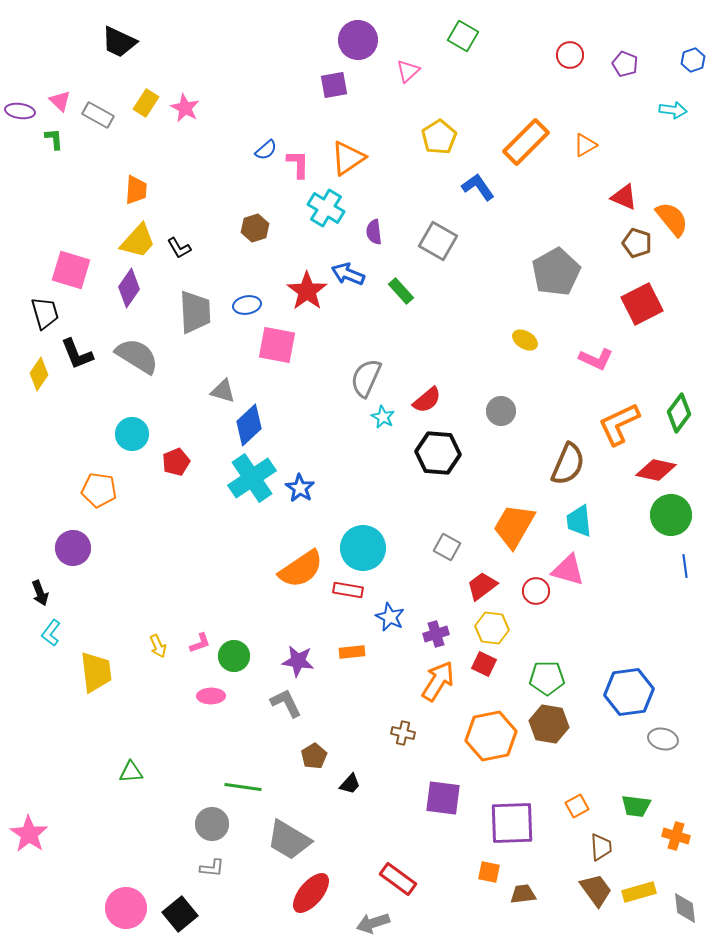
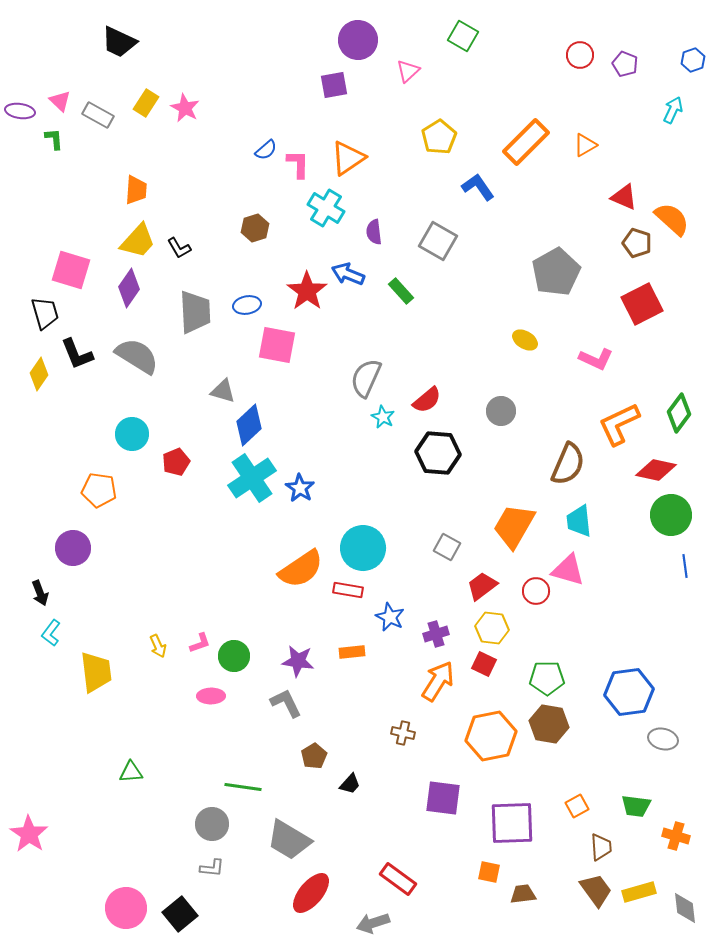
red circle at (570, 55): moved 10 px right
cyan arrow at (673, 110): rotated 72 degrees counterclockwise
orange semicircle at (672, 219): rotated 9 degrees counterclockwise
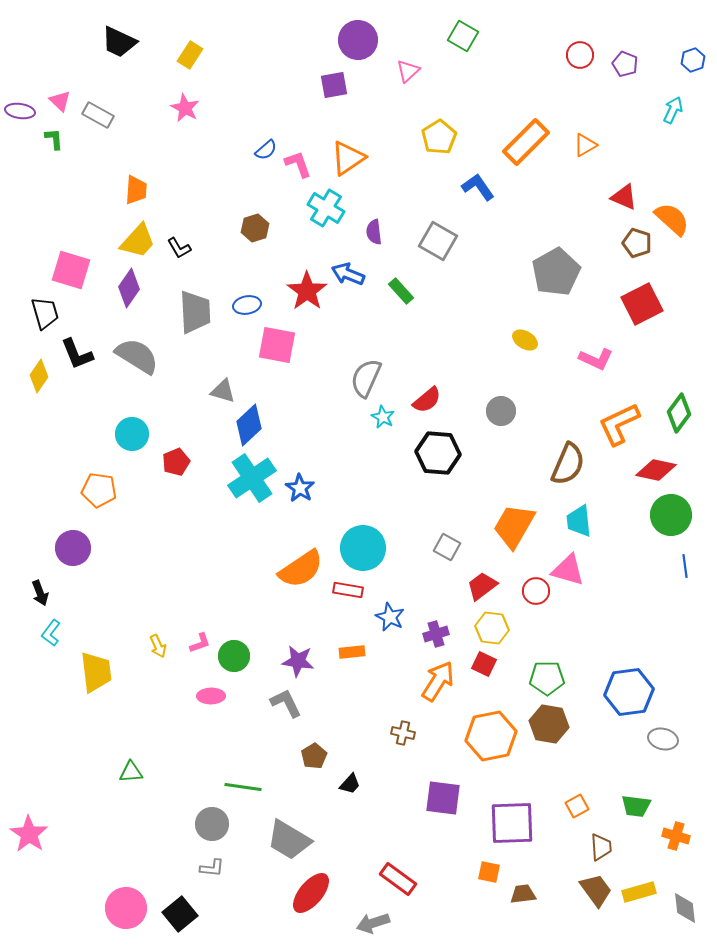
yellow rectangle at (146, 103): moved 44 px right, 48 px up
pink L-shape at (298, 164): rotated 20 degrees counterclockwise
yellow diamond at (39, 374): moved 2 px down
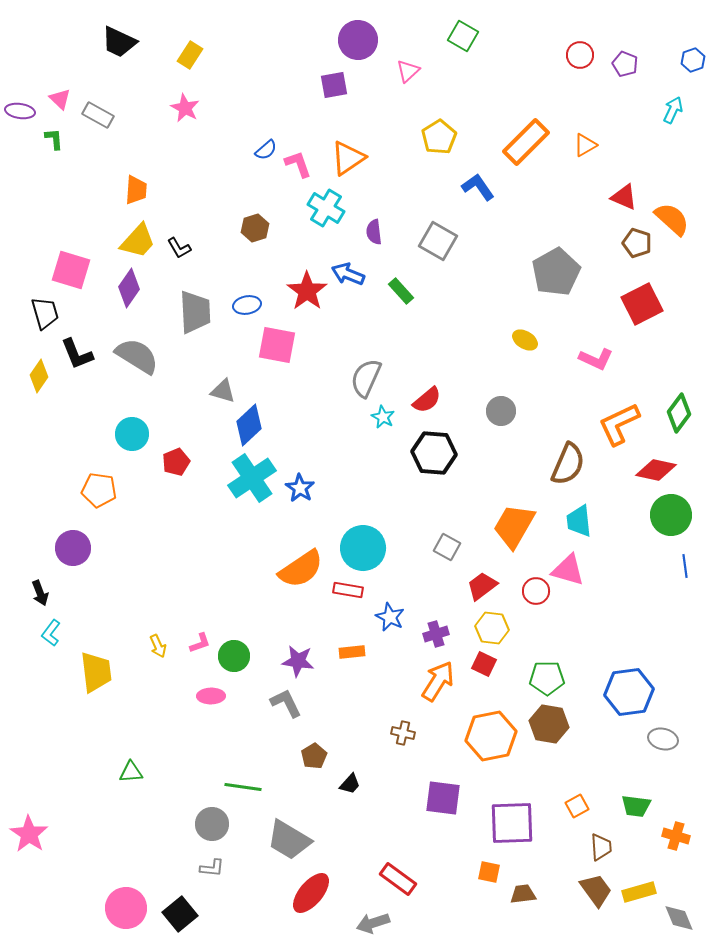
pink triangle at (60, 101): moved 2 px up
black hexagon at (438, 453): moved 4 px left
gray diamond at (685, 908): moved 6 px left, 10 px down; rotated 16 degrees counterclockwise
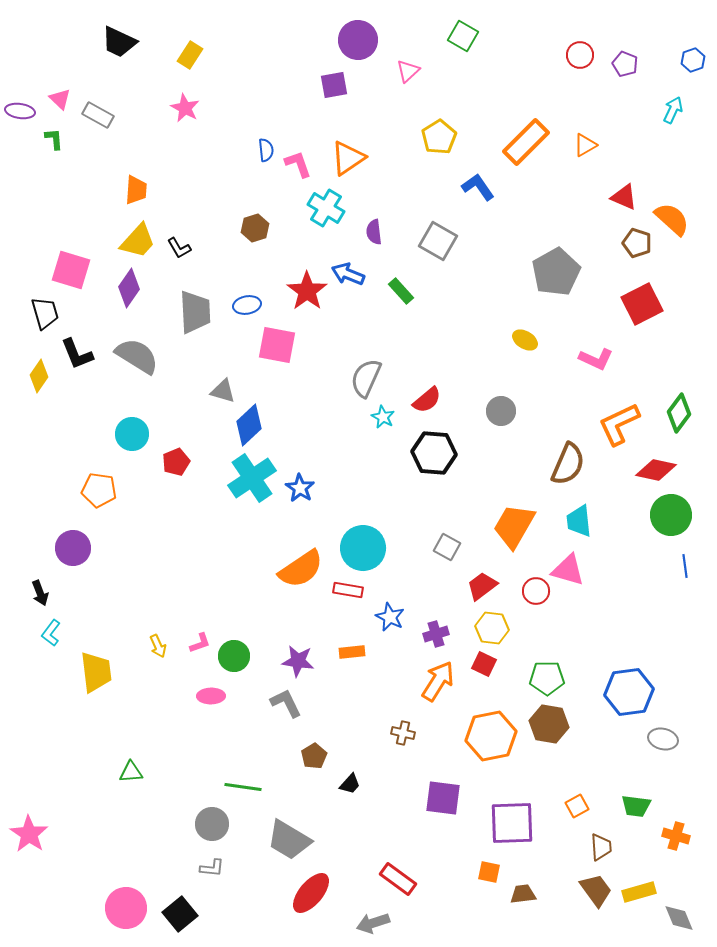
blue semicircle at (266, 150): rotated 55 degrees counterclockwise
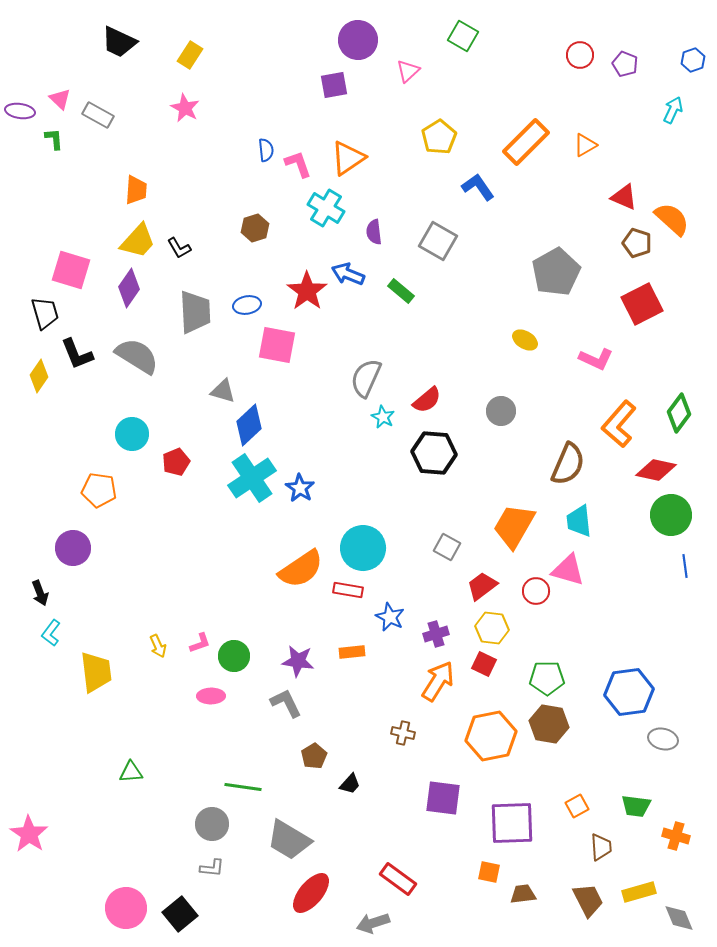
green rectangle at (401, 291): rotated 8 degrees counterclockwise
orange L-shape at (619, 424): rotated 24 degrees counterclockwise
brown trapezoid at (596, 890): moved 8 px left, 10 px down; rotated 9 degrees clockwise
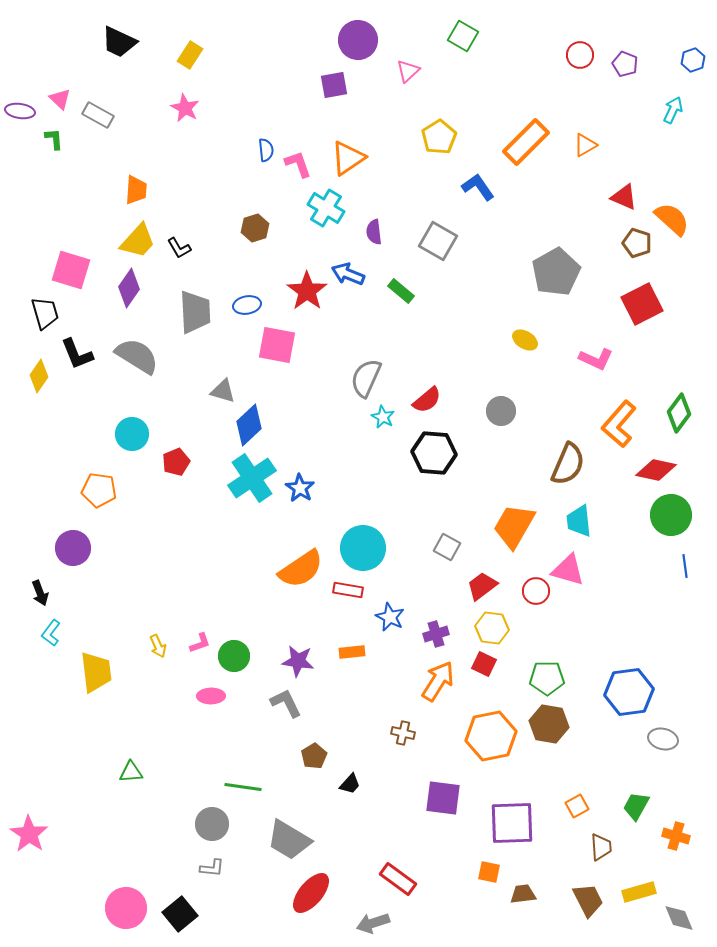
green trapezoid at (636, 806): rotated 112 degrees clockwise
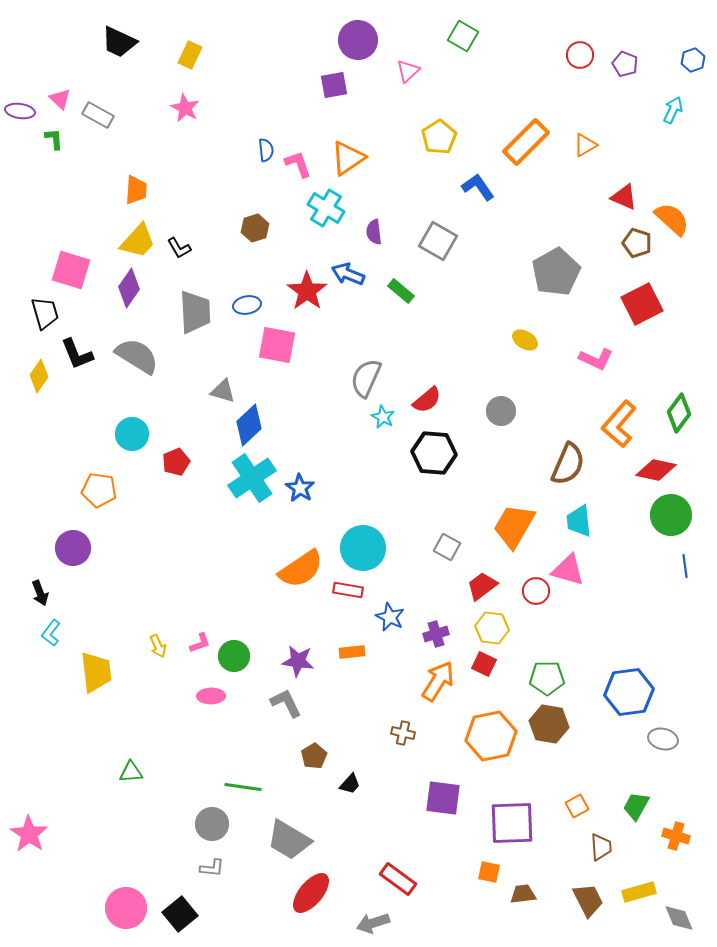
yellow rectangle at (190, 55): rotated 8 degrees counterclockwise
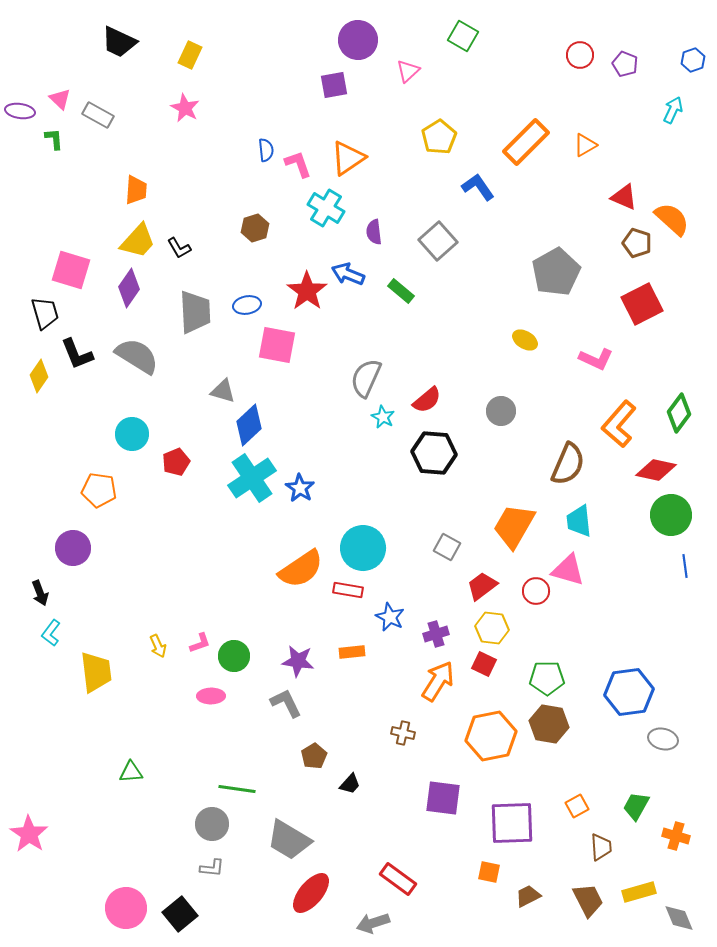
gray square at (438, 241): rotated 18 degrees clockwise
green line at (243, 787): moved 6 px left, 2 px down
brown trapezoid at (523, 894): moved 5 px right, 2 px down; rotated 20 degrees counterclockwise
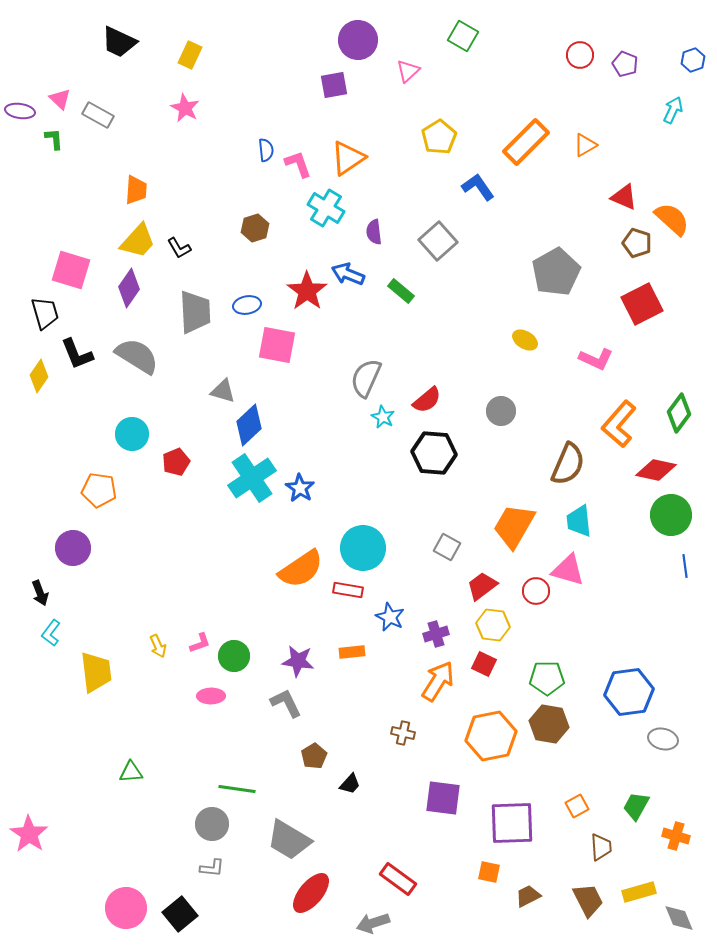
yellow hexagon at (492, 628): moved 1 px right, 3 px up
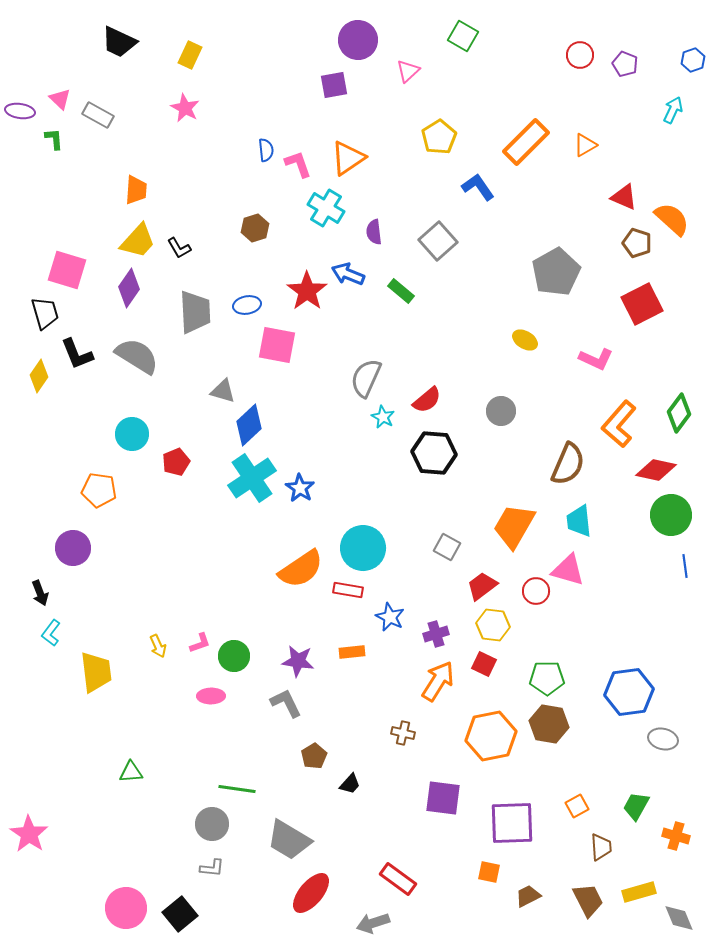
pink square at (71, 270): moved 4 px left
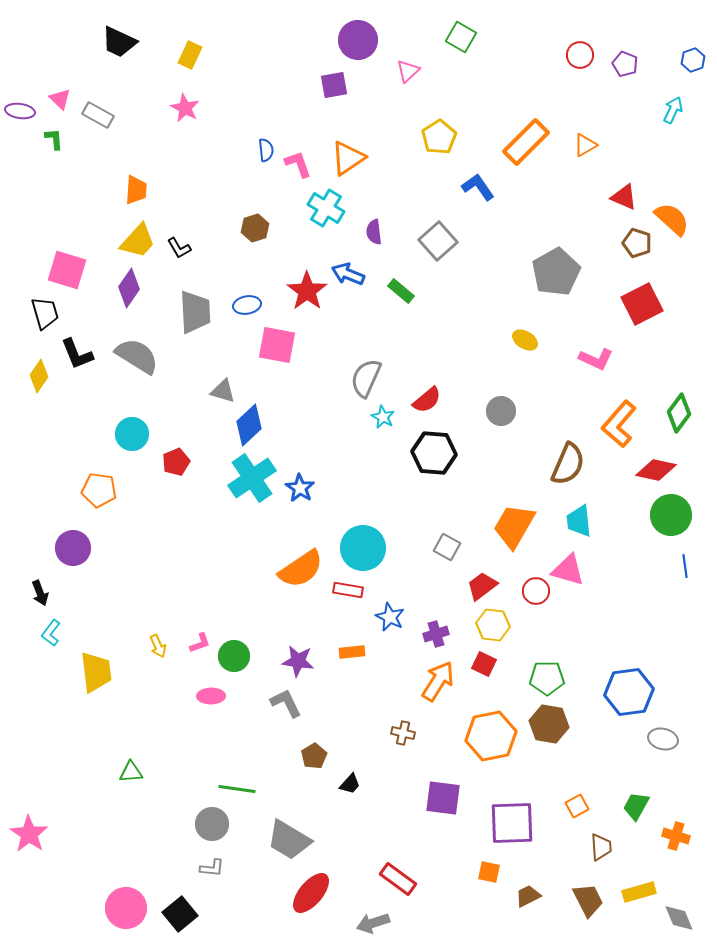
green square at (463, 36): moved 2 px left, 1 px down
